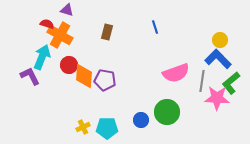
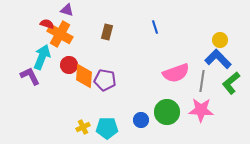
orange cross: moved 1 px up
pink star: moved 16 px left, 12 px down
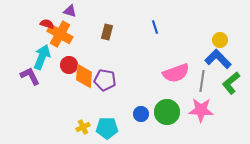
purple triangle: moved 3 px right, 1 px down
blue circle: moved 6 px up
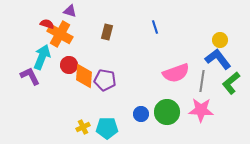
blue L-shape: rotated 8 degrees clockwise
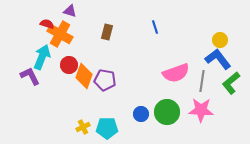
orange diamond: rotated 15 degrees clockwise
